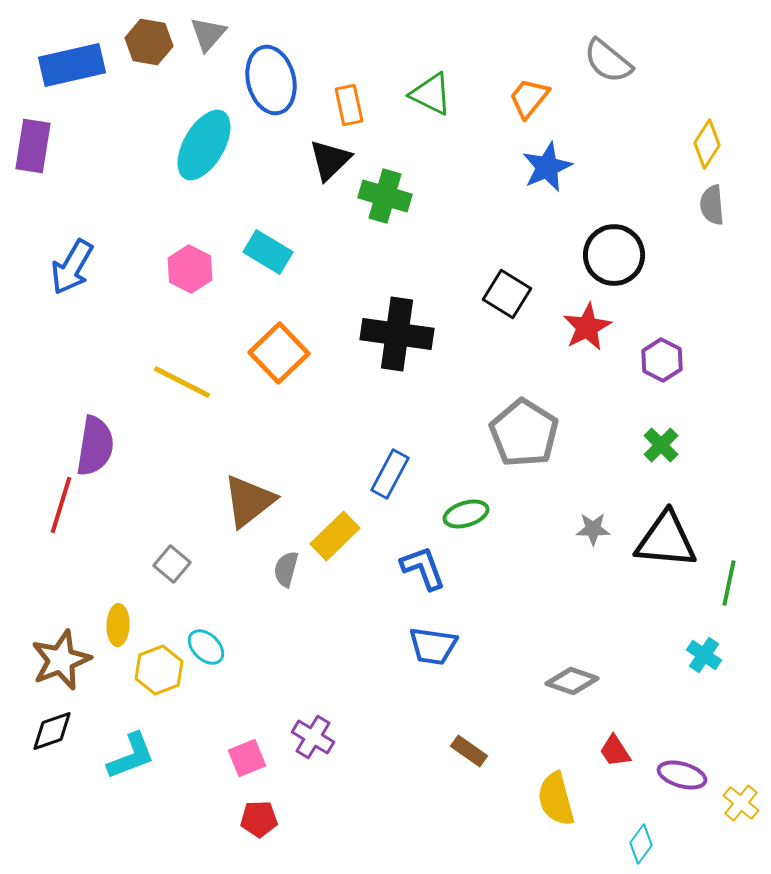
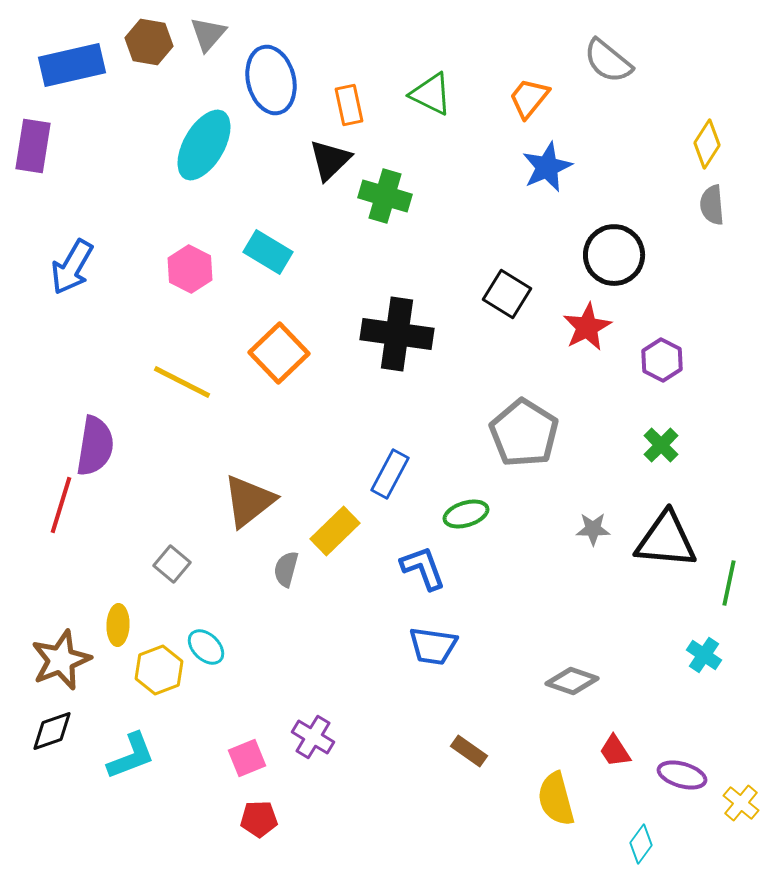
yellow rectangle at (335, 536): moved 5 px up
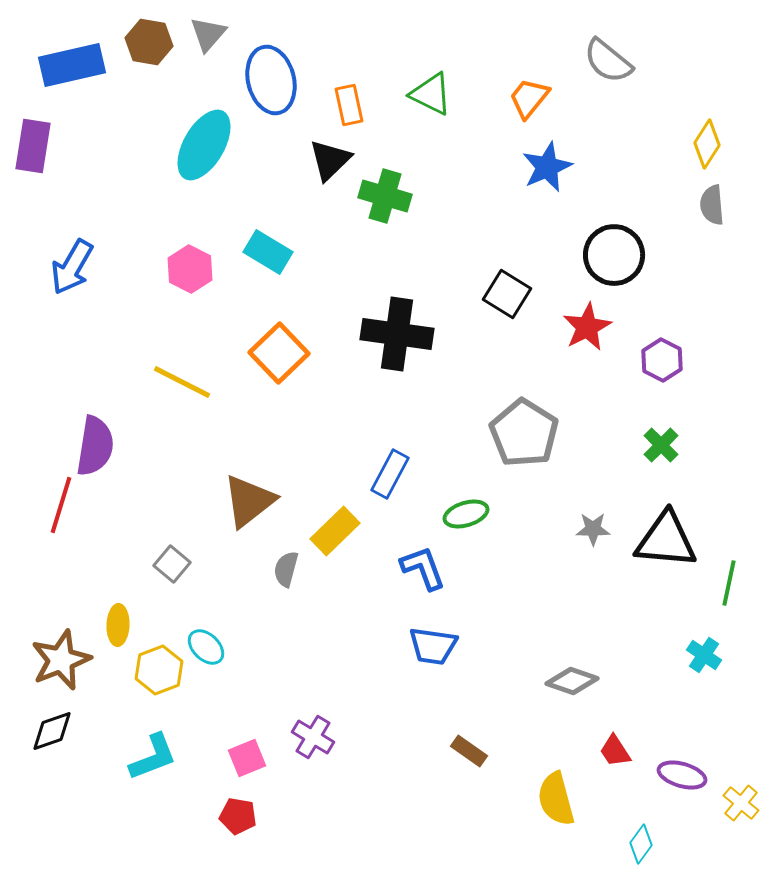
cyan L-shape at (131, 756): moved 22 px right, 1 px down
red pentagon at (259, 819): moved 21 px left, 3 px up; rotated 12 degrees clockwise
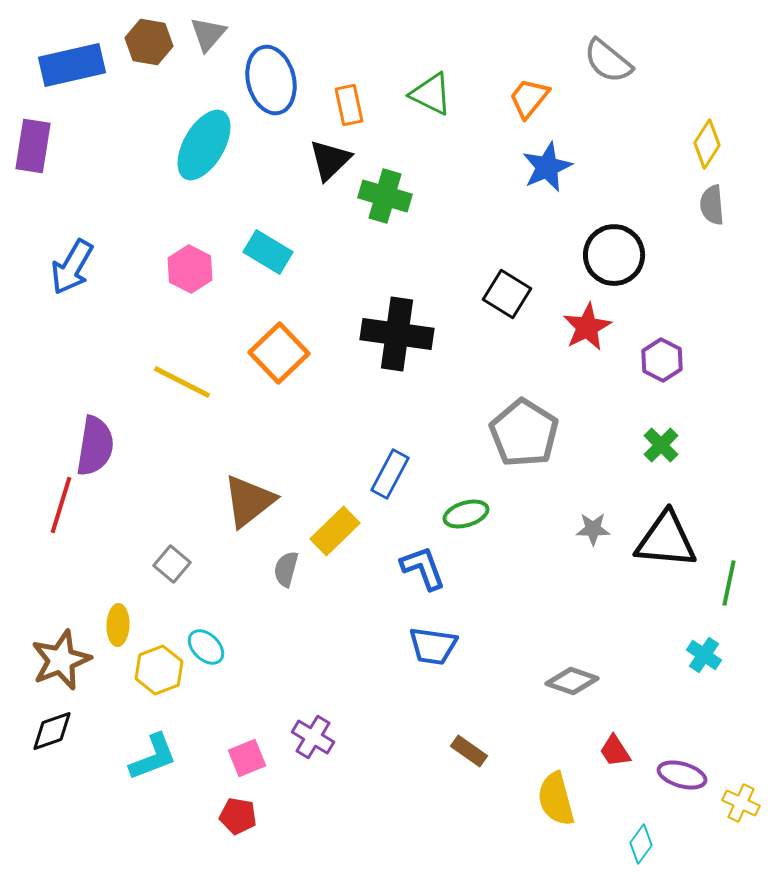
yellow cross at (741, 803): rotated 15 degrees counterclockwise
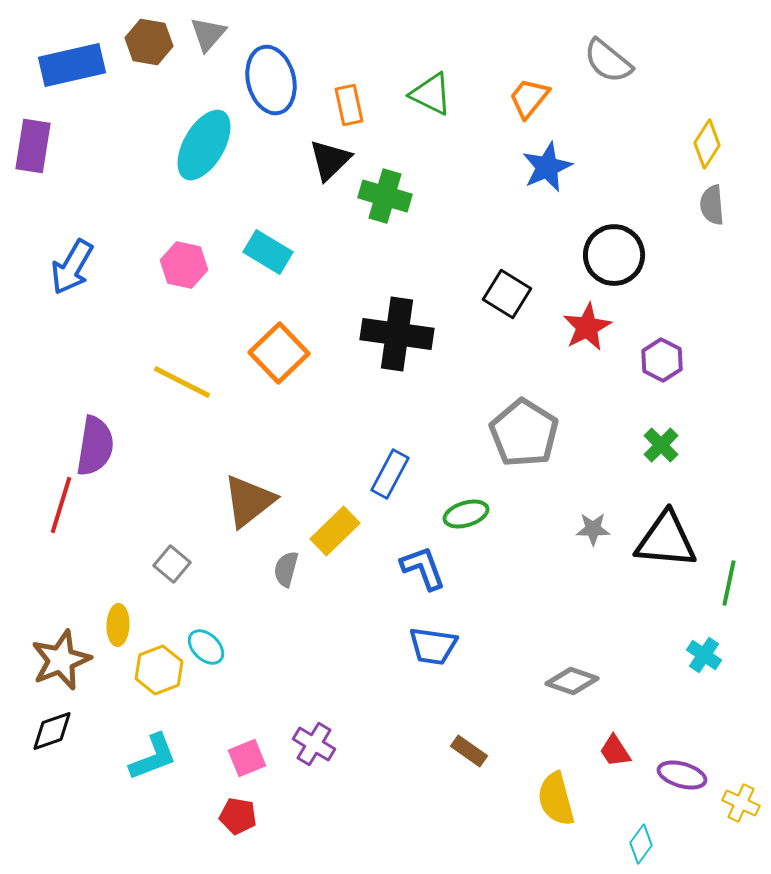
pink hexagon at (190, 269): moved 6 px left, 4 px up; rotated 15 degrees counterclockwise
purple cross at (313, 737): moved 1 px right, 7 px down
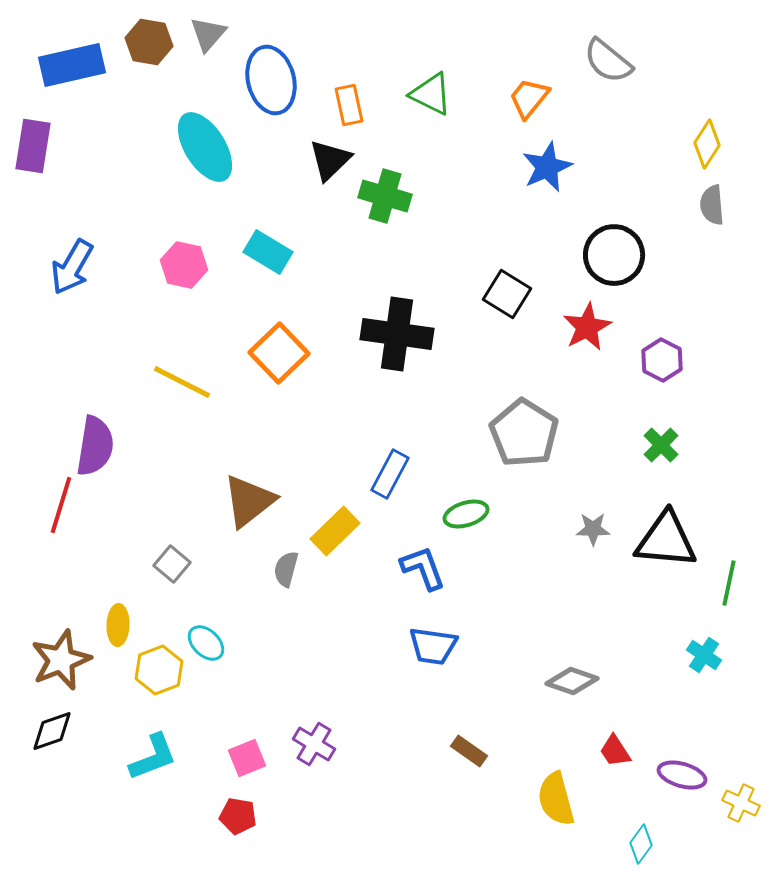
cyan ellipse at (204, 145): moved 1 px right, 2 px down; rotated 62 degrees counterclockwise
cyan ellipse at (206, 647): moved 4 px up
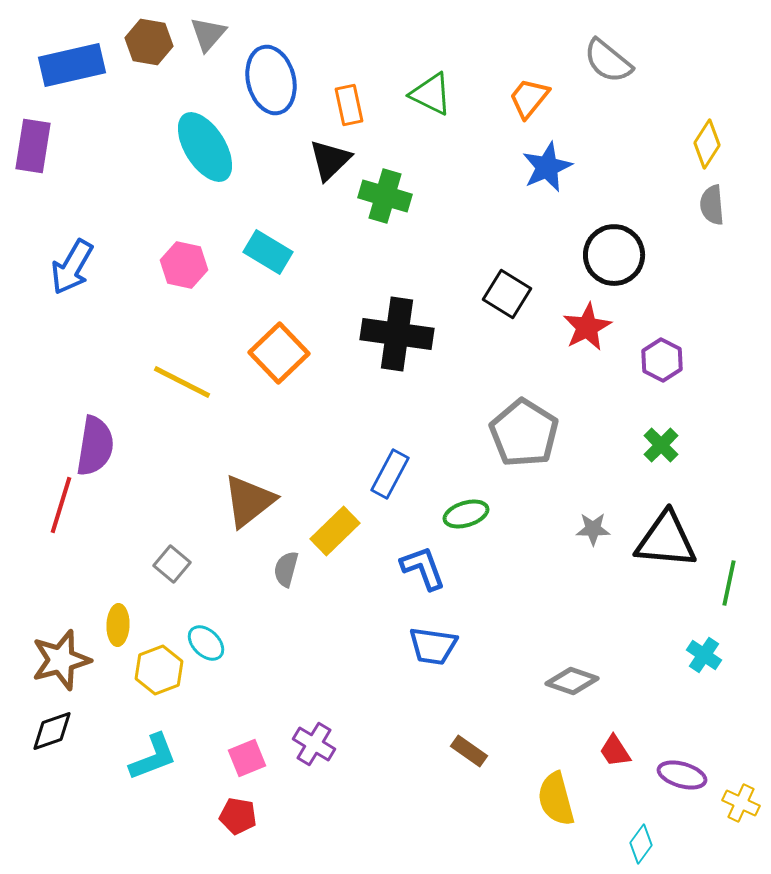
brown star at (61, 660): rotated 6 degrees clockwise
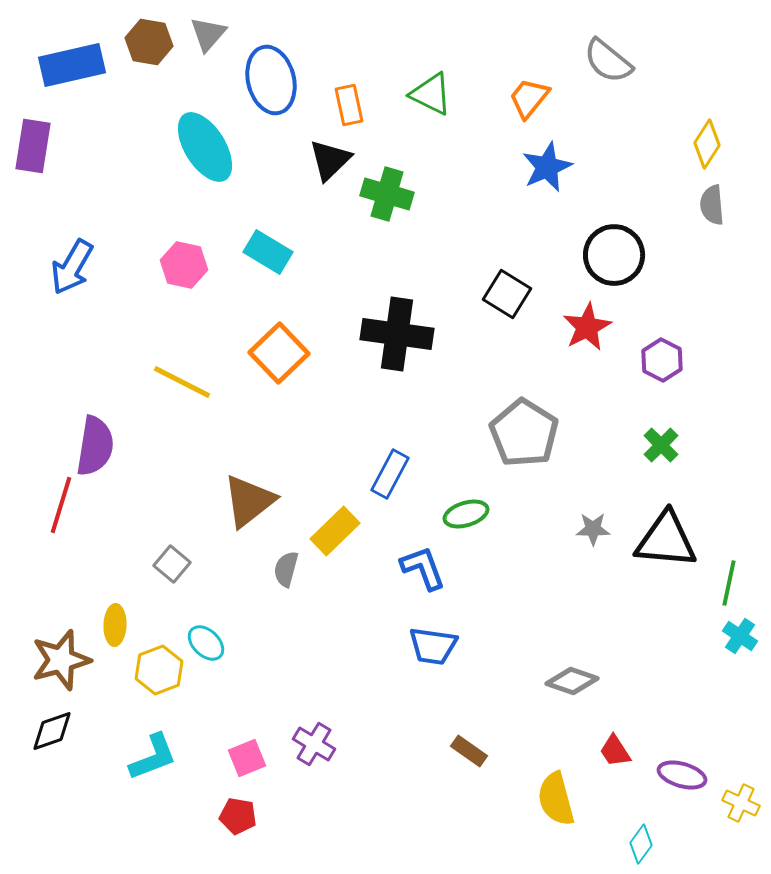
green cross at (385, 196): moved 2 px right, 2 px up
yellow ellipse at (118, 625): moved 3 px left
cyan cross at (704, 655): moved 36 px right, 19 px up
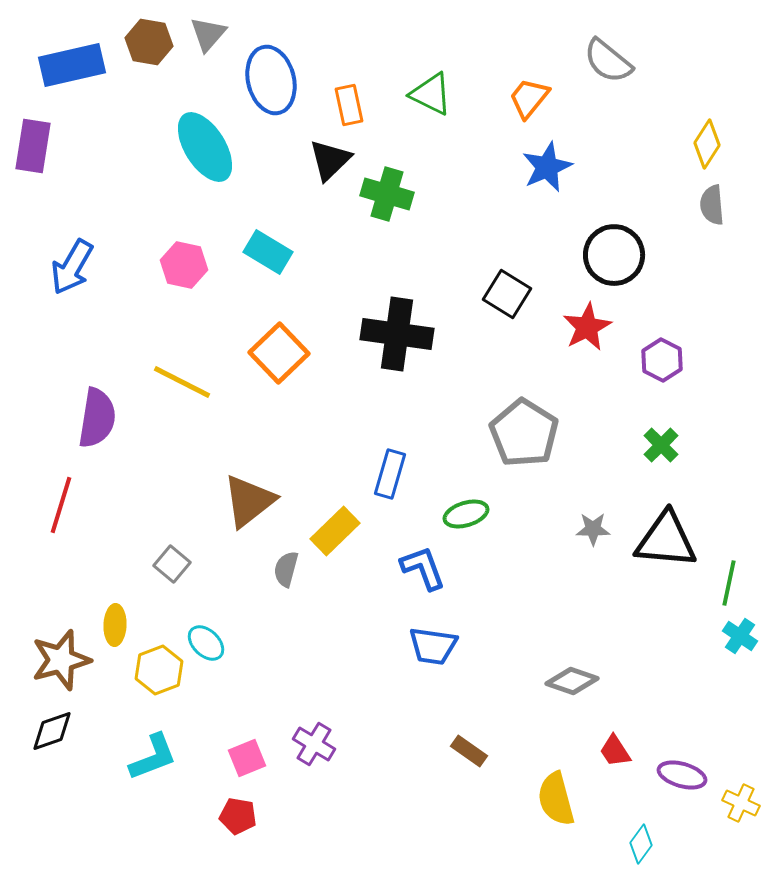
purple semicircle at (95, 446): moved 2 px right, 28 px up
blue rectangle at (390, 474): rotated 12 degrees counterclockwise
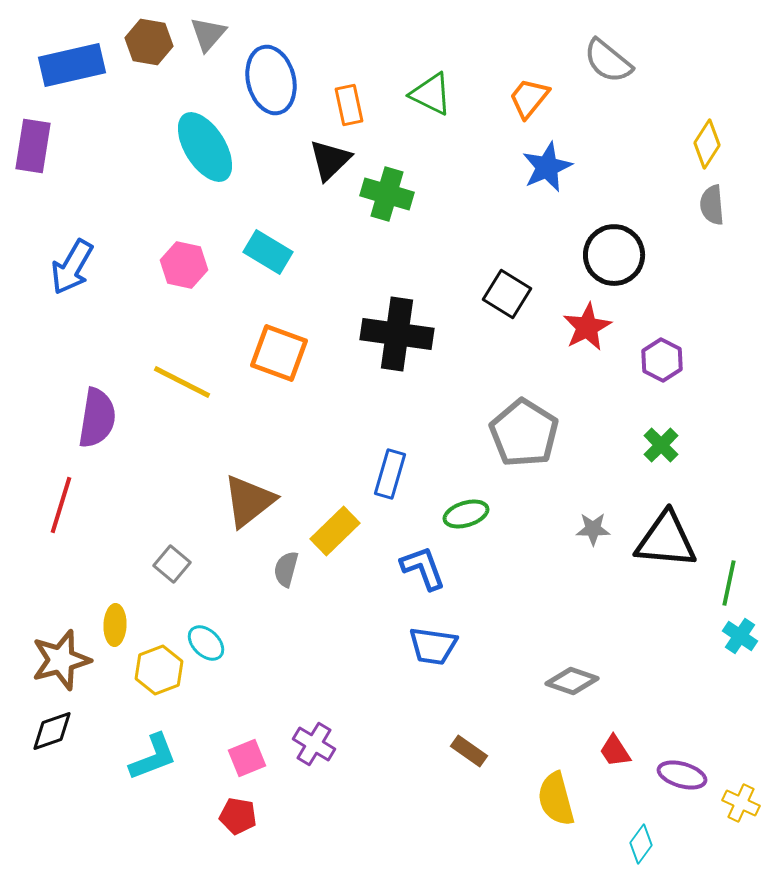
orange square at (279, 353): rotated 26 degrees counterclockwise
